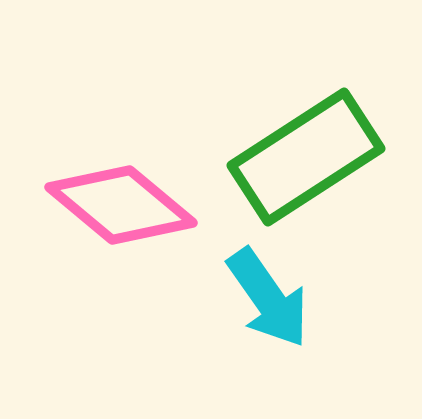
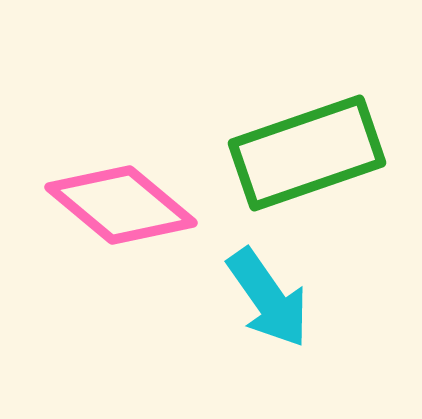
green rectangle: moved 1 px right, 4 px up; rotated 14 degrees clockwise
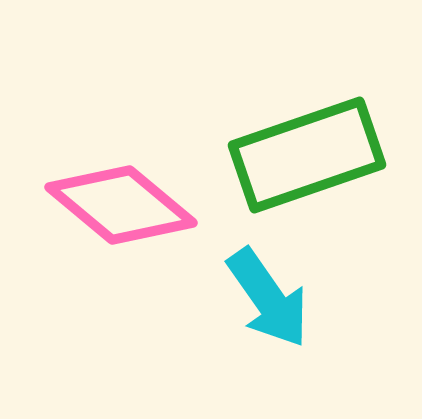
green rectangle: moved 2 px down
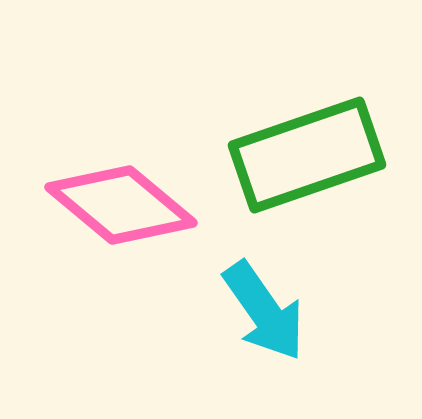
cyan arrow: moved 4 px left, 13 px down
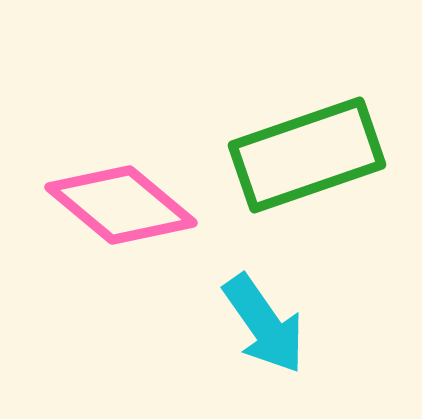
cyan arrow: moved 13 px down
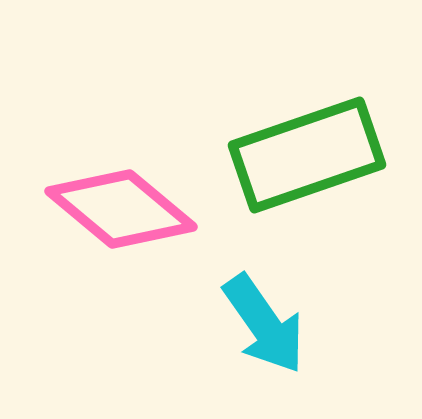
pink diamond: moved 4 px down
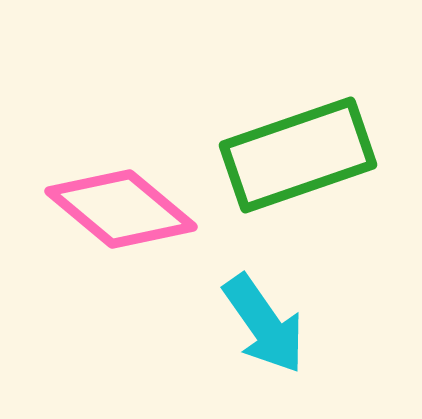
green rectangle: moved 9 px left
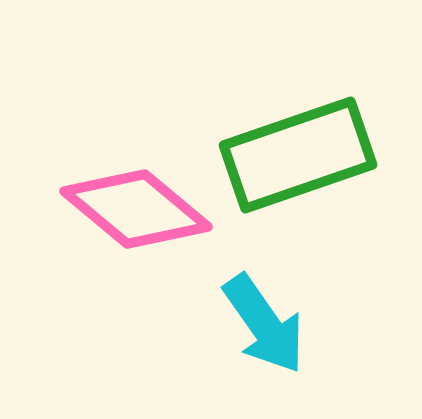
pink diamond: moved 15 px right
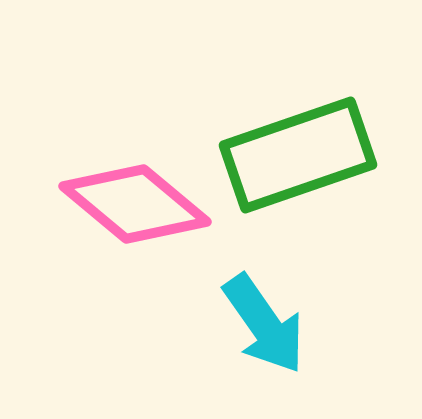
pink diamond: moved 1 px left, 5 px up
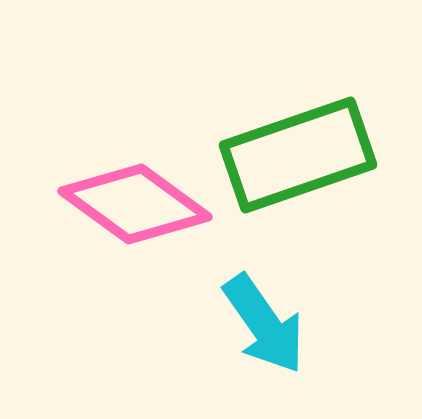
pink diamond: rotated 4 degrees counterclockwise
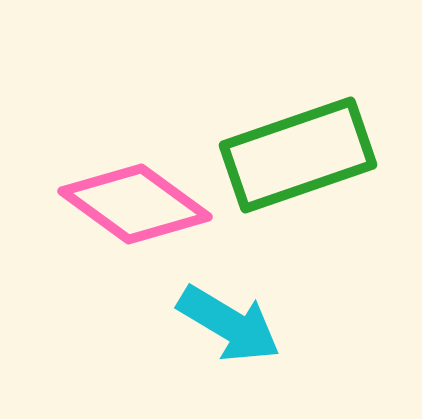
cyan arrow: moved 35 px left; rotated 24 degrees counterclockwise
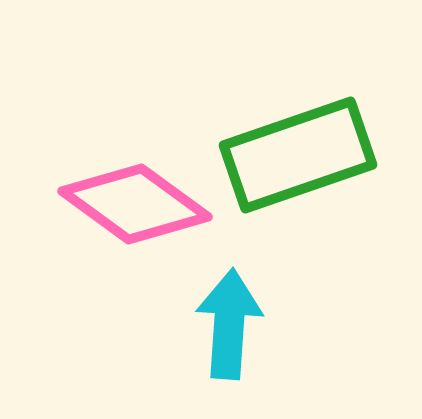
cyan arrow: rotated 117 degrees counterclockwise
